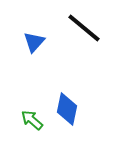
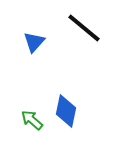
blue diamond: moved 1 px left, 2 px down
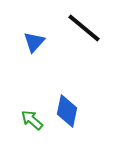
blue diamond: moved 1 px right
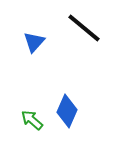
blue diamond: rotated 12 degrees clockwise
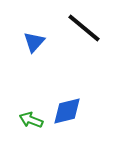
blue diamond: rotated 52 degrees clockwise
green arrow: moved 1 px left; rotated 20 degrees counterclockwise
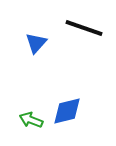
black line: rotated 21 degrees counterclockwise
blue triangle: moved 2 px right, 1 px down
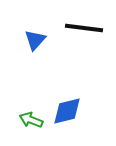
black line: rotated 12 degrees counterclockwise
blue triangle: moved 1 px left, 3 px up
